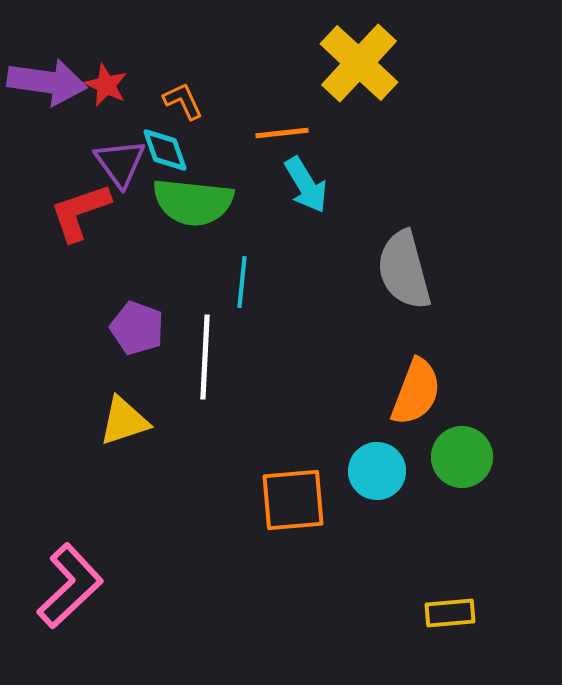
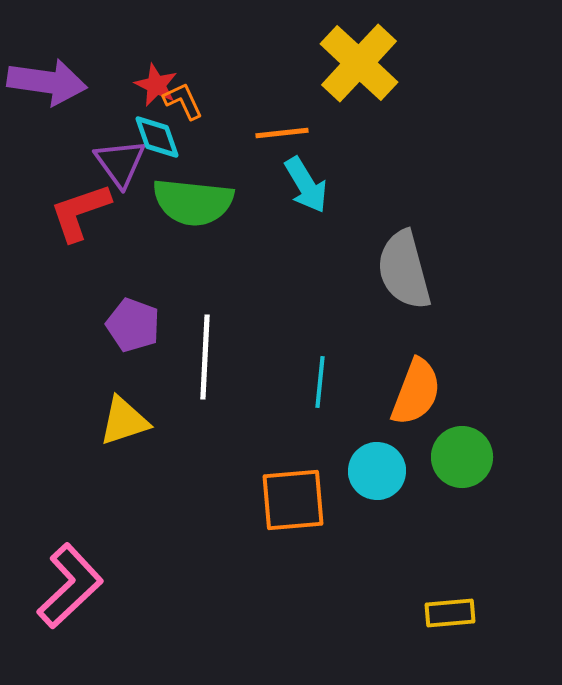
red star: moved 50 px right
cyan diamond: moved 8 px left, 13 px up
cyan line: moved 78 px right, 100 px down
purple pentagon: moved 4 px left, 3 px up
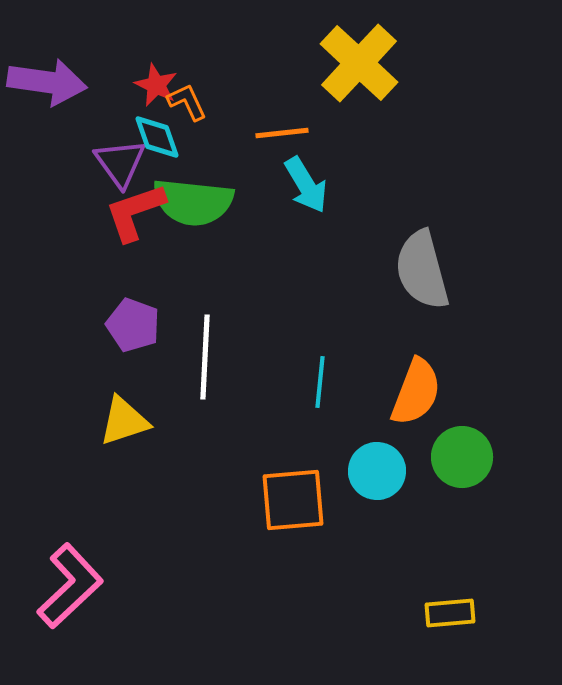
orange L-shape: moved 4 px right, 1 px down
red L-shape: moved 55 px right
gray semicircle: moved 18 px right
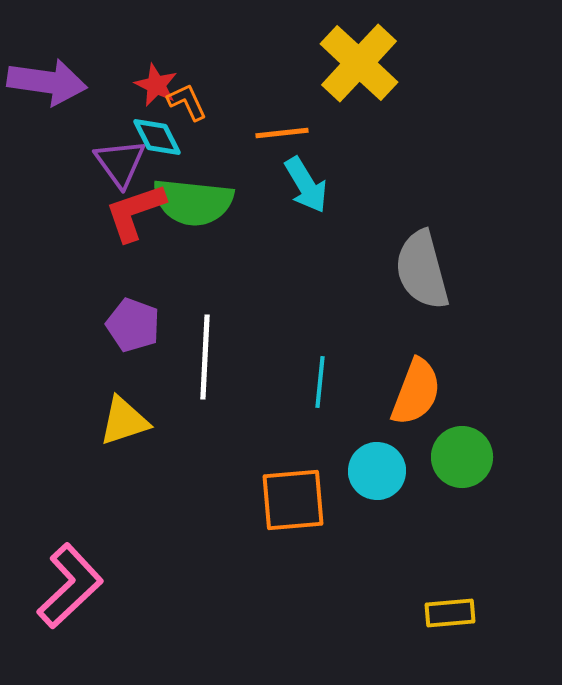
cyan diamond: rotated 8 degrees counterclockwise
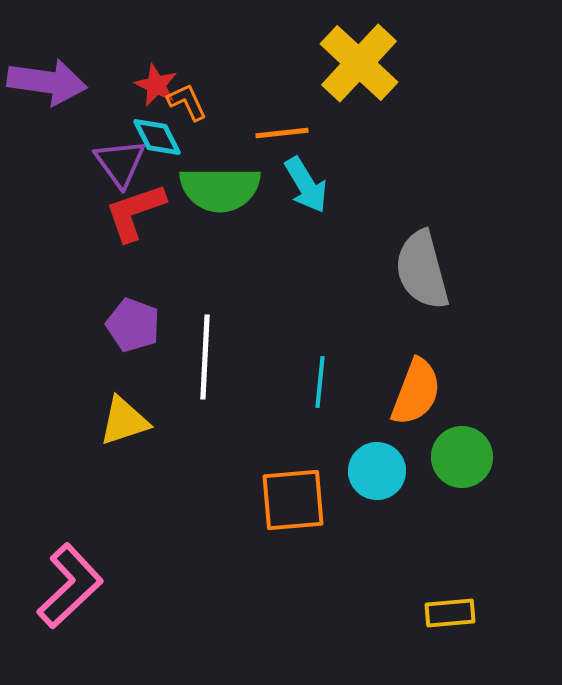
green semicircle: moved 27 px right, 13 px up; rotated 6 degrees counterclockwise
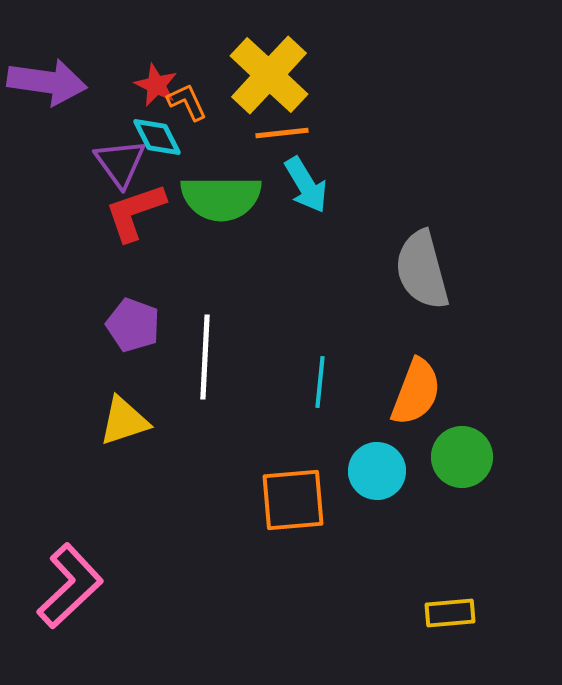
yellow cross: moved 90 px left, 12 px down
green semicircle: moved 1 px right, 9 px down
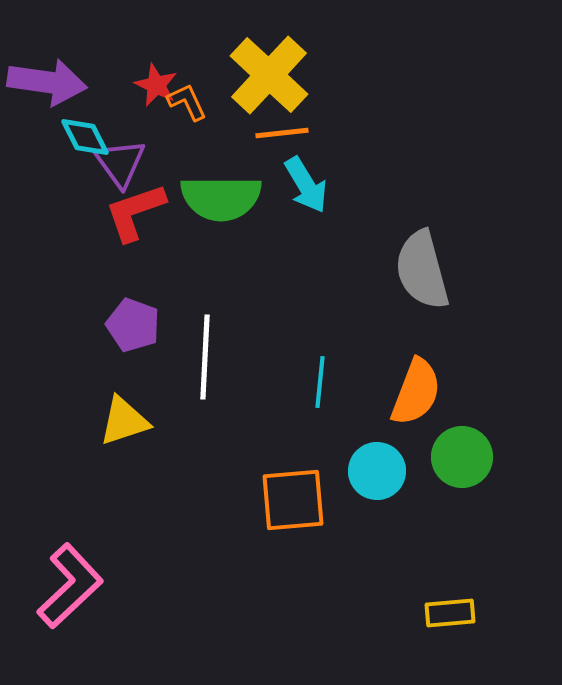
cyan diamond: moved 72 px left
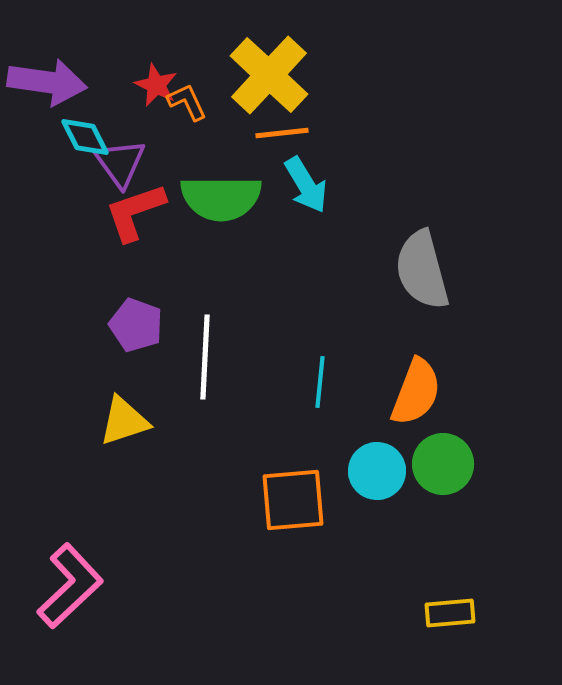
purple pentagon: moved 3 px right
green circle: moved 19 px left, 7 px down
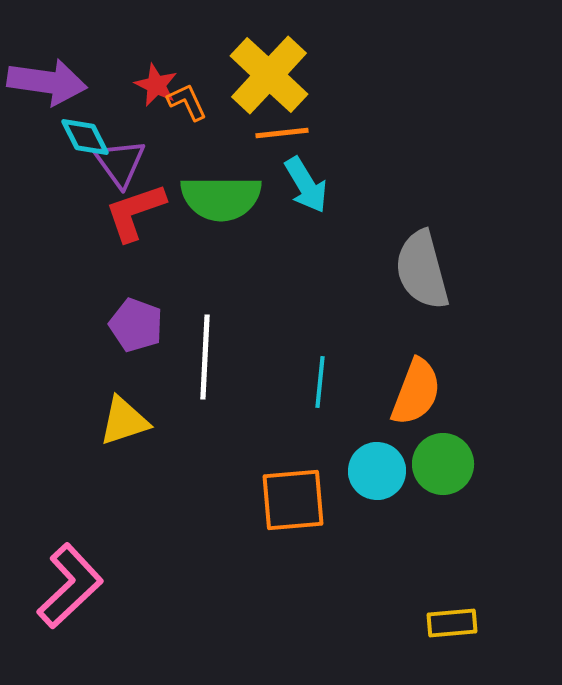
yellow rectangle: moved 2 px right, 10 px down
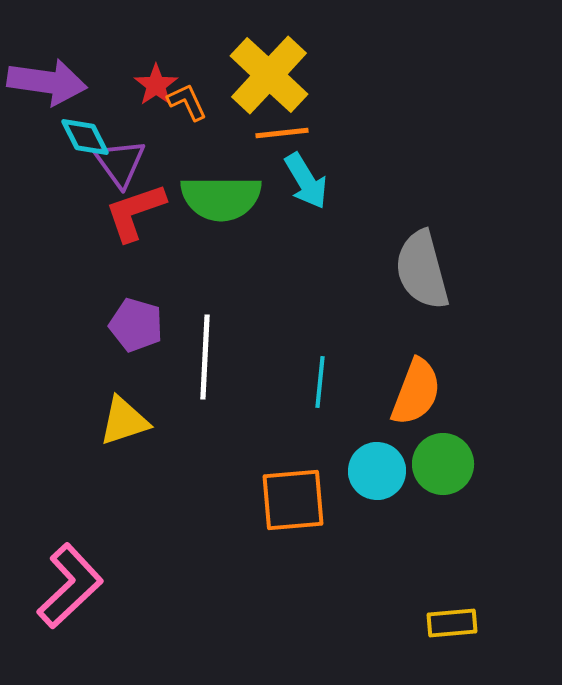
red star: rotated 12 degrees clockwise
cyan arrow: moved 4 px up
purple pentagon: rotated 4 degrees counterclockwise
